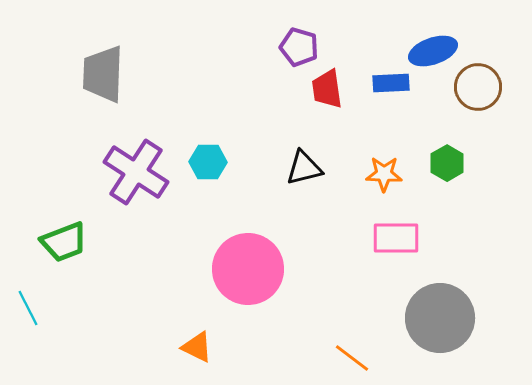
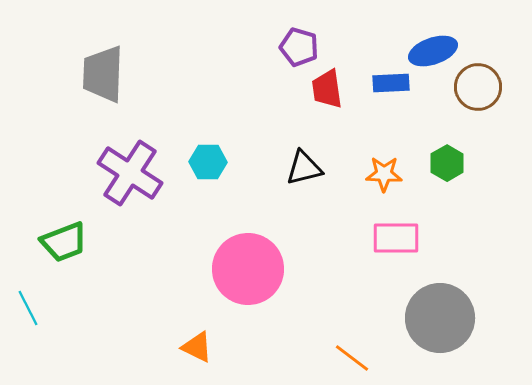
purple cross: moved 6 px left, 1 px down
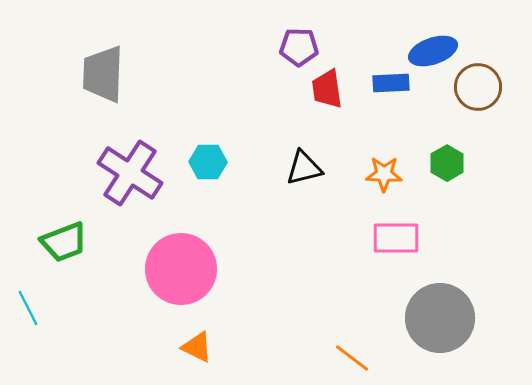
purple pentagon: rotated 15 degrees counterclockwise
pink circle: moved 67 px left
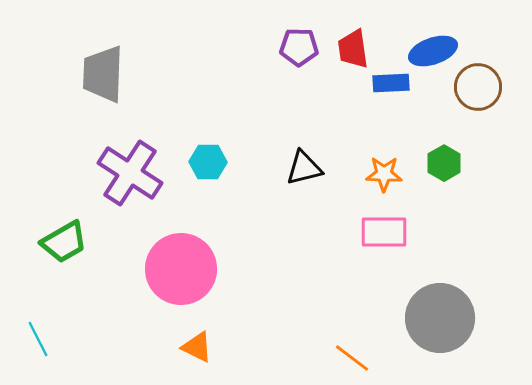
red trapezoid: moved 26 px right, 40 px up
green hexagon: moved 3 px left
pink rectangle: moved 12 px left, 6 px up
green trapezoid: rotated 9 degrees counterclockwise
cyan line: moved 10 px right, 31 px down
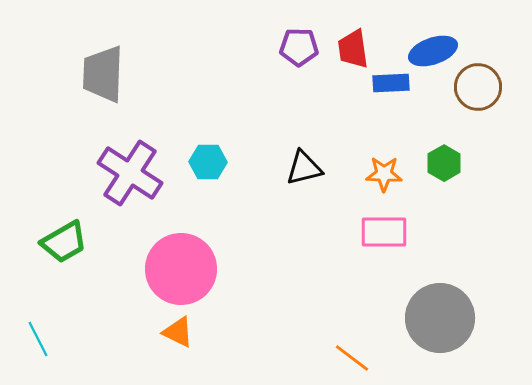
orange triangle: moved 19 px left, 15 px up
